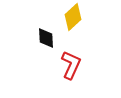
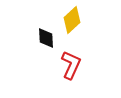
yellow diamond: moved 1 px left, 3 px down
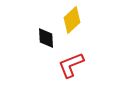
red L-shape: rotated 136 degrees counterclockwise
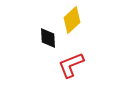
black diamond: moved 2 px right
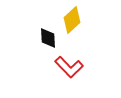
red L-shape: moved 2 px left, 2 px down; rotated 112 degrees counterclockwise
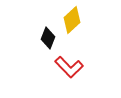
black diamond: rotated 25 degrees clockwise
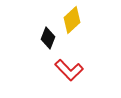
red L-shape: moved 3 px down
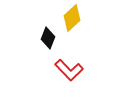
yellow diamond: moved 2 px up
